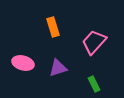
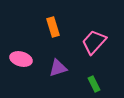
pink ellipse: moved 2 px left, 4 px up
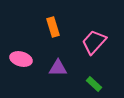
purple triangle: rotated 18 degrees clockwise
green rectangle: rotated 21 degrees counterclockwise
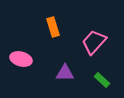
purple triangle: moved 7 px right, 5 px down
green rectangle: moved 8 px right, 4 px up
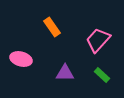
orange rectangle: moved 1 px left; rotated 18 degrees counterclockwise
pink trapezoid: moved 4 px right, 2 px up
green rectangle: moved 5 px up
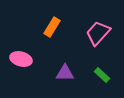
orange rectangle: rotated 66 degrees clockwise
pink trapezoid: moved 7 px up
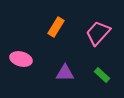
orange rectangle: moved 4 px right
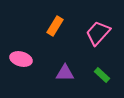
orange rectangle: moved 1 px left, 1 px up
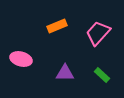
orange rectangle: moved 2 px right; rotated 36 degrees clockwise
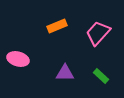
pink ellipse: moved 3 px left
green rectangle: moved 1 px left, 1 px down
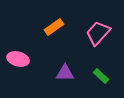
orange rectangle: moved 3 px left, 1 px down; rotated 12 degrees counterclockwise
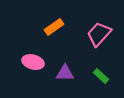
pink trapezoid: moved 1 px right, 1 px down
pink ellipse: moved 15 px right, 3 px down
